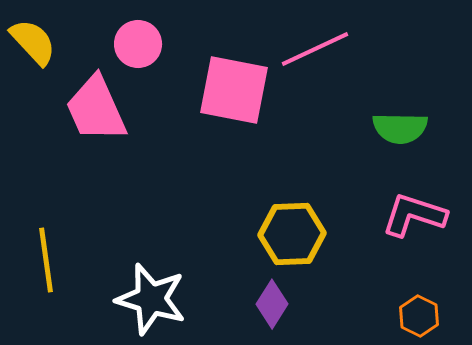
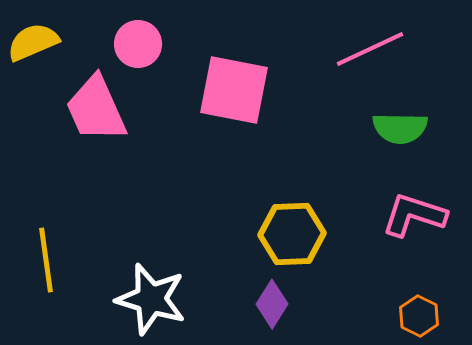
yellow semicircle: rotated 70 degrees counterclockwise
pink line: moved 55 px right
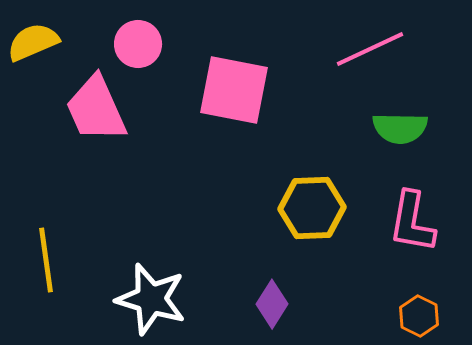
pink L-shape: moved 2 px left, 7 px down; rotated 98 degrees counterclockwise
yellow hexagon: moved 20 px right, 26 px up
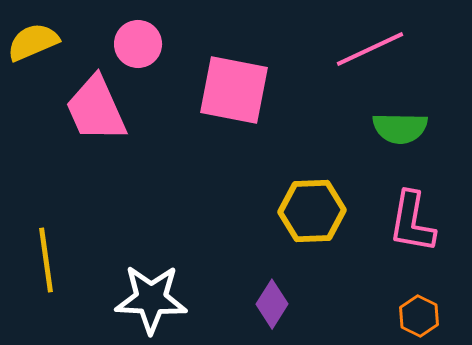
yellow hexagon: moved 3 px down
white star: rotated 14 degrees counterclockwise
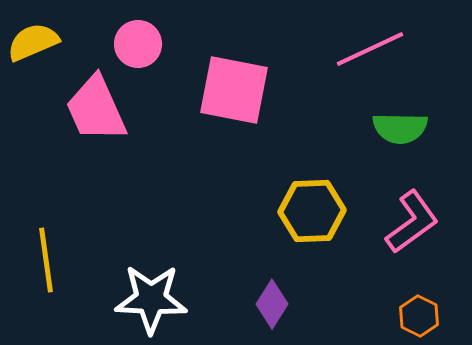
pink L-shape: rotated 136 degrees counterclockwise
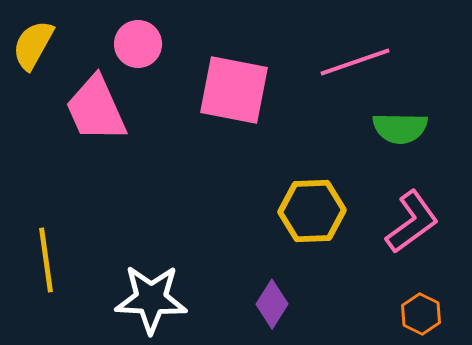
yellow semicircle: moved 3 px down; rotated 38 degrees counterclockwise
pink line: moved 15 px left, 13 px down; rotated 6 degrees clockwise
orange hexagon: moved 2 px right, 2 px up
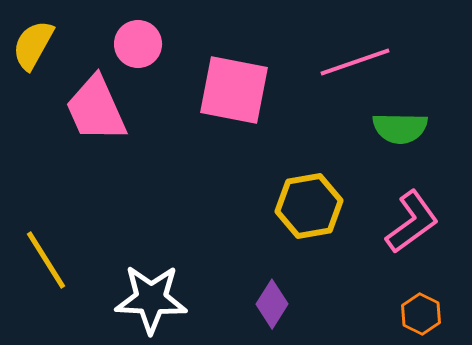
yellow hexagon: moved 3 px left, 5 px up; rotated 8 degrees counterclockwise
yellow line: rotated 24 degrees counterclockwise
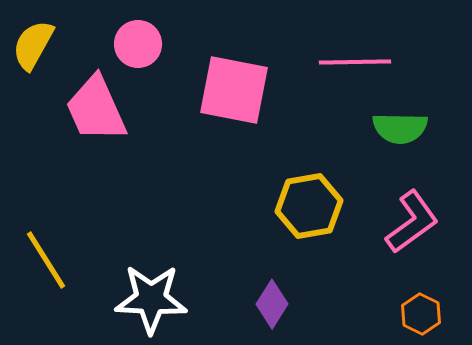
pink line: rotated 18 degrees clockwise
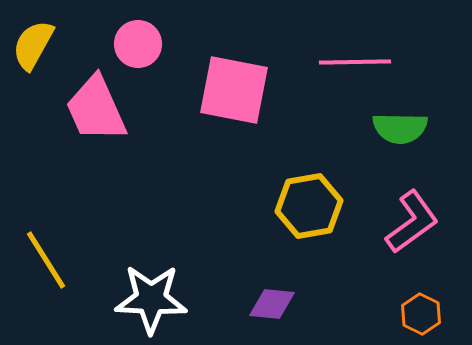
purple diamond: rotated 63 degrees clockwise
